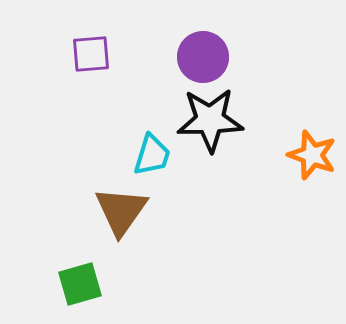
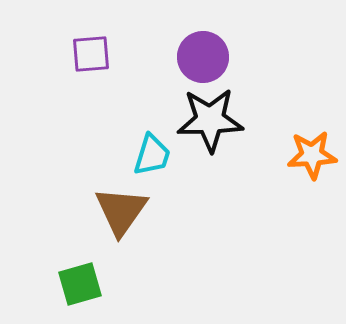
orange star: rotated 24 degrees counterclockwise
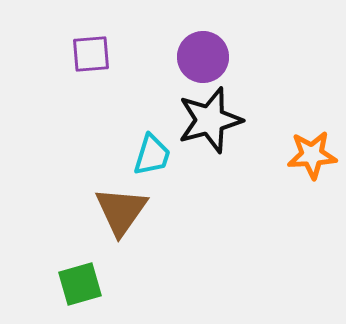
black star: rotated 14 degrees counterclockwise
